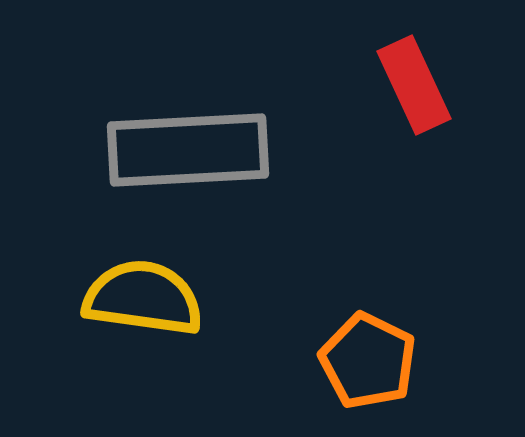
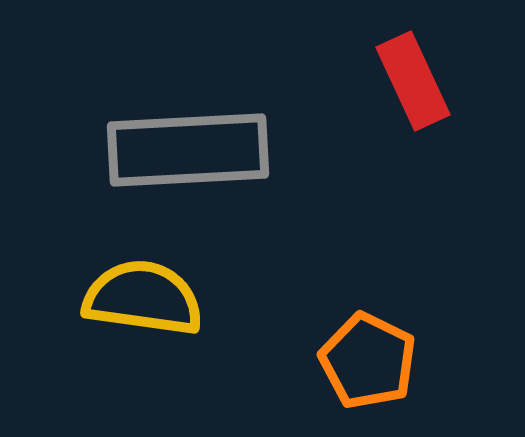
red rectangle: moved 1 px left, 4 px up
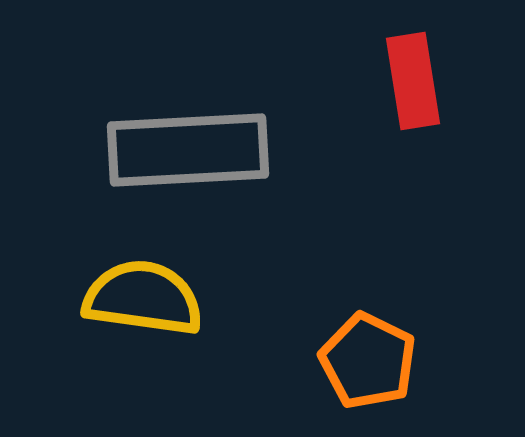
red rectangle: rotated 16 degrees clockwise
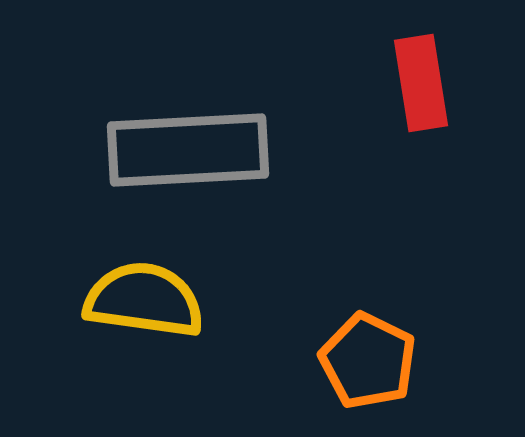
red rectangle: moved 8 px right, 2 px down
yellow semicircle: moved 1 px right, 2 px down
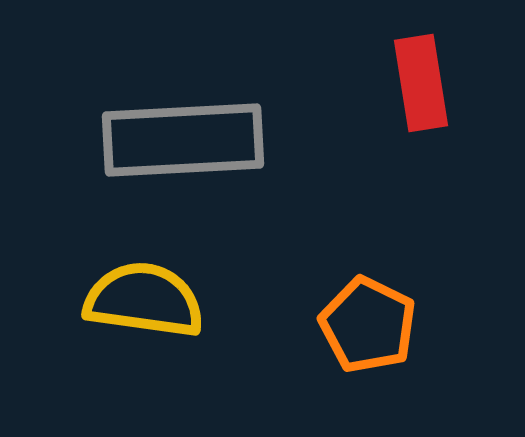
gray rectangle: moved 5 px left, 10 px up
orange pentagon: moved 36 px up
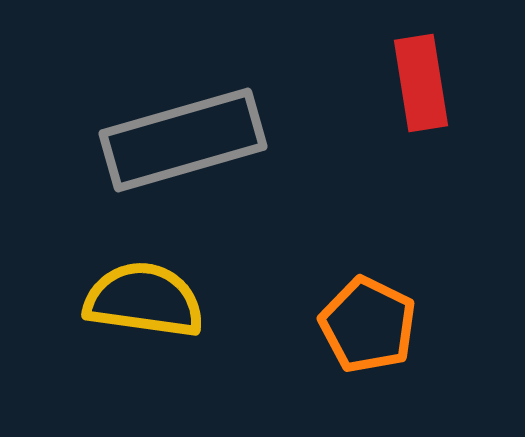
gray rectangle: rotated 13 degrees counterclockwise
